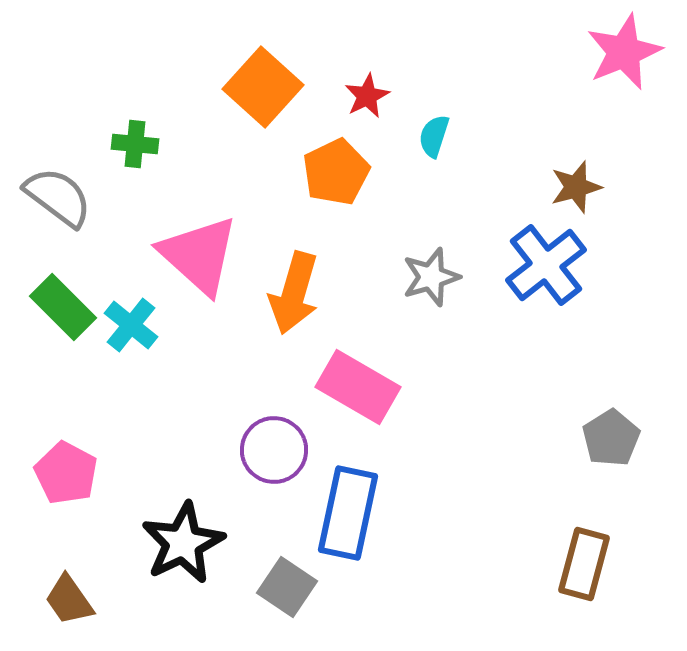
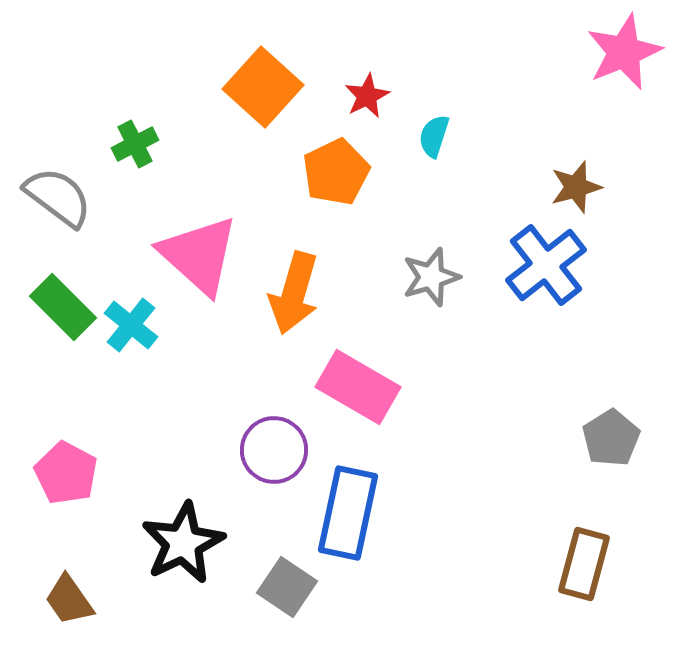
green cross: rotated 33 degrees counterclockwise
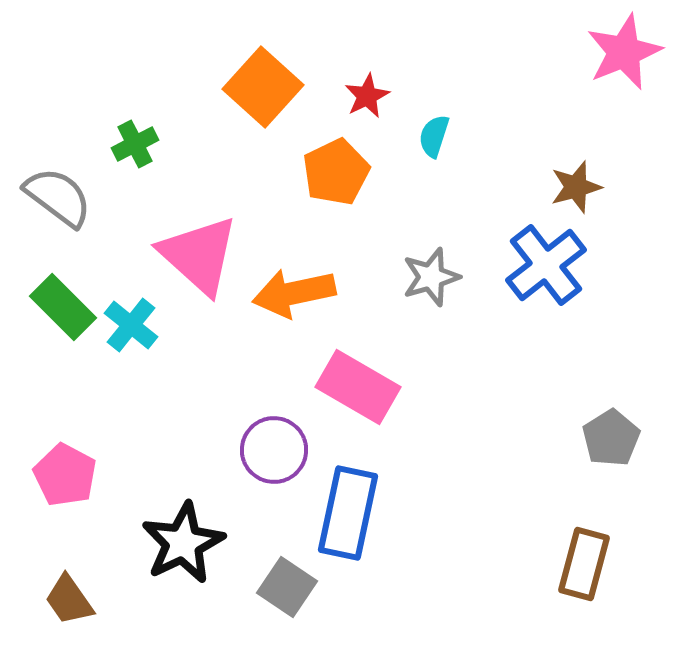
orange arrow: rotated 62 degrees clockwise
pink pentagon: moved 1 px left, 2 px down
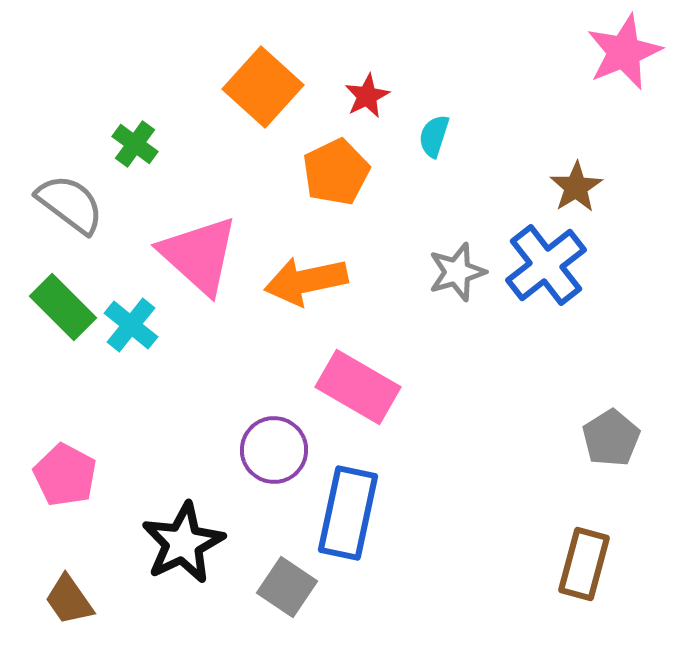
green cross: rotated 27 degrees counterclockwise
brown star: rotated 16 degrees counterclockwise
gray semicircle: moved 12 px right, 7 px down
gray star: moved 26 px right, 5 px up
orange arrow: moved 12 px right, 12 px up
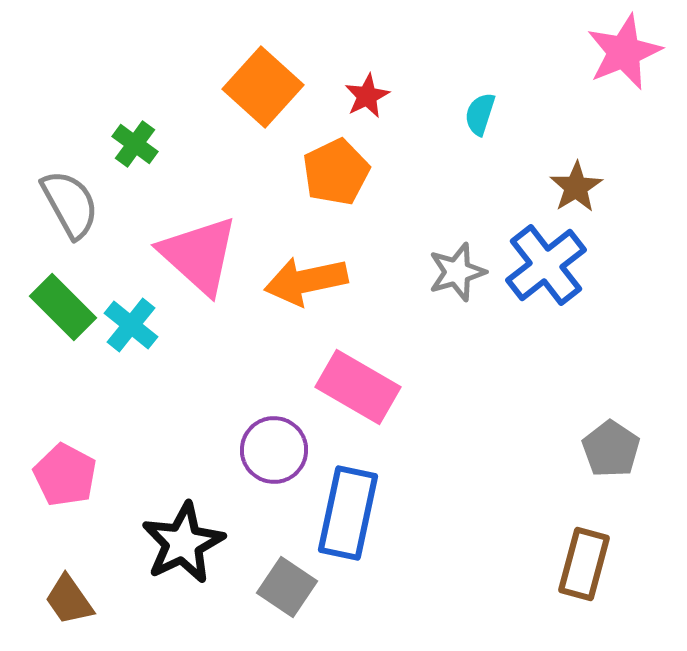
cyan semicircle: moved 46 px right, 22 px up
gray semicircle: rotated 24 degrees clockwise
gray pentagon: moved 11 px down; rotated 6 degrees counterclockwise
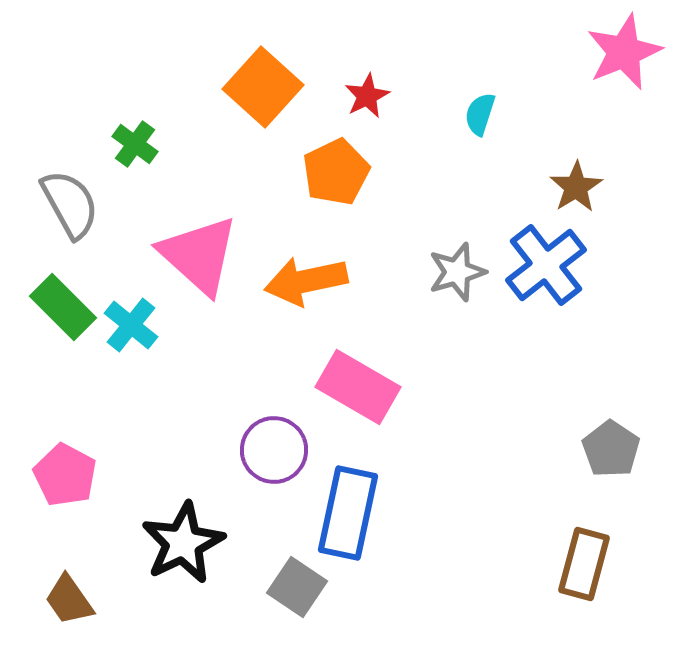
gray square: moved 10 px right
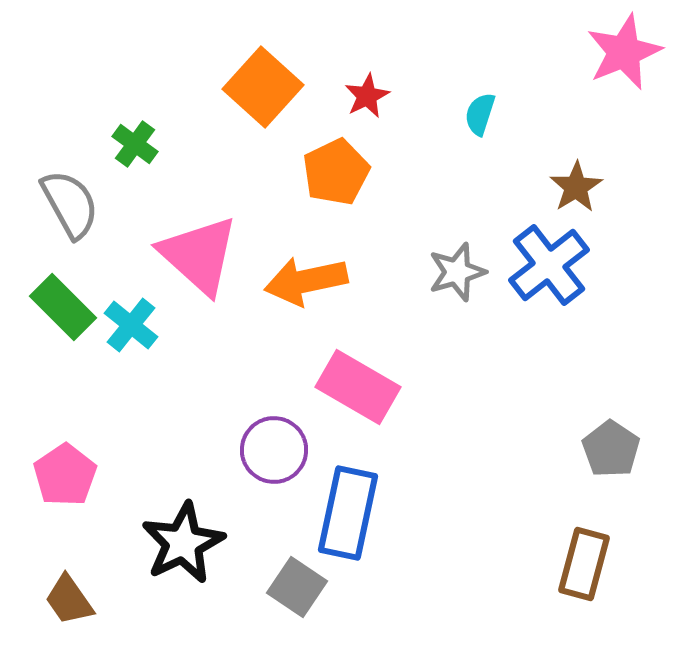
blue cross: moved 3 px right
pink pentagon: rotated 10 degrees clockwise
